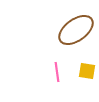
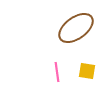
brown ellipse: moved 2 px up
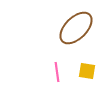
brown ellipse: rotated 9 degrees counterclockwise
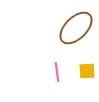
yellow square: rotated 12 degrees counterclockwise
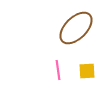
pink line: moved 1 px right, 2 px up
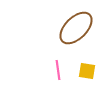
yellow square: rotated 12 degrees clockwise
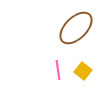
yellow square: moved 4 px left; rotated 30 degrees clockwise
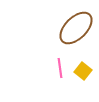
pink line: moved 2 px right, 2 px up
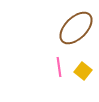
pink line: moved 1 px left, 1 px up
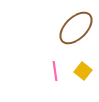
pink line: moved 4 px left, 4 px down
